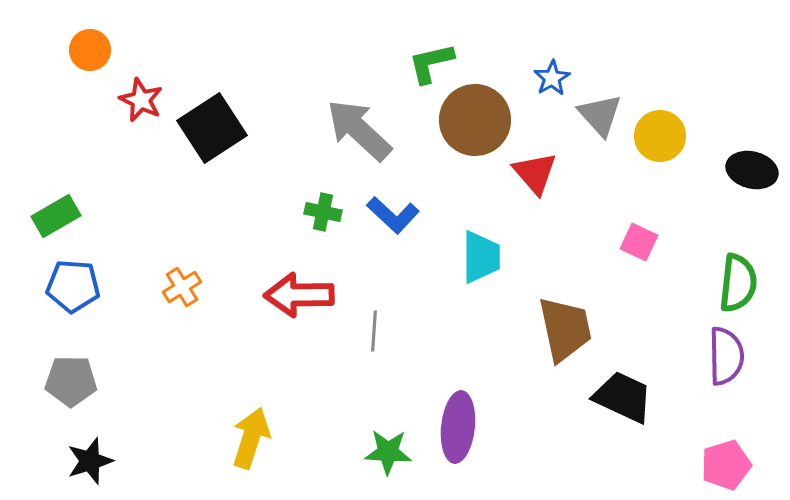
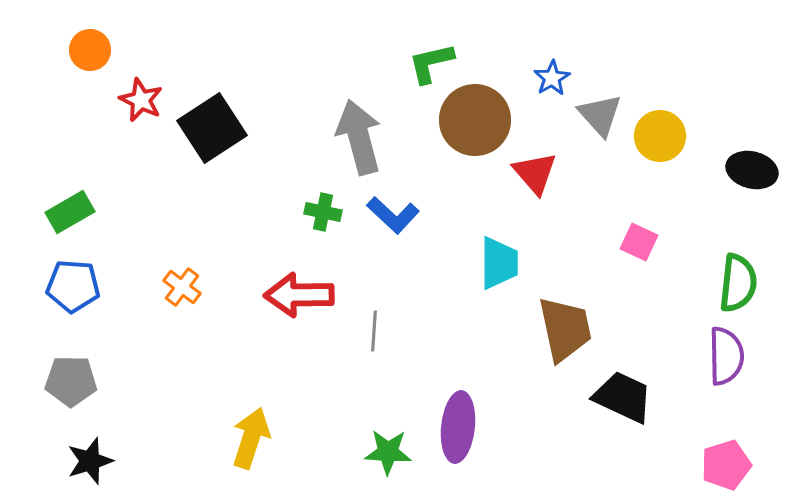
gray arrow: moved 7 px down; rotated 32 degrees clockwise
green rectangle: moved 14 px right, 4 px up
cyan trapezoid: moved 18 px right, 6 px down
orange cross: rotated 21 degrees counterclockwise
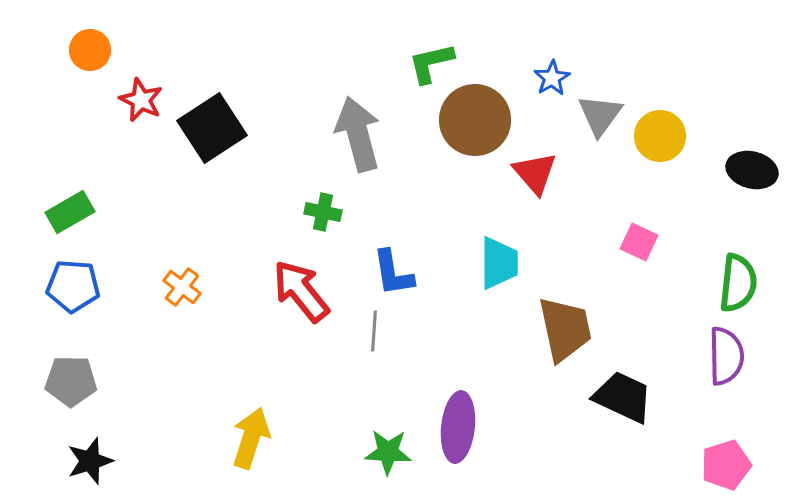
gray triangle: rotated 18 degrees clockwise
gray arrow: moved 1 px left, 3 px up
blue L-shape: moved 58 px down; rotated 38 degrees clockwise
red arrow: moved 2 px right, 4 px up; rotated 52 degrees clockwise
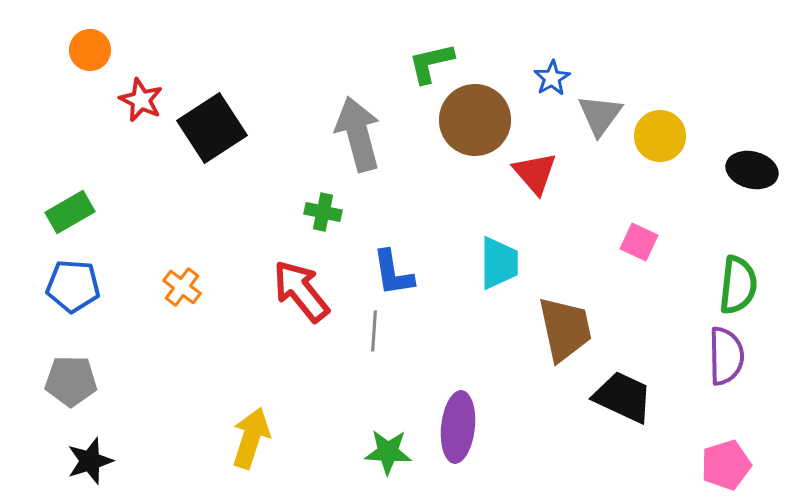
green semicircle: moved 2 px down
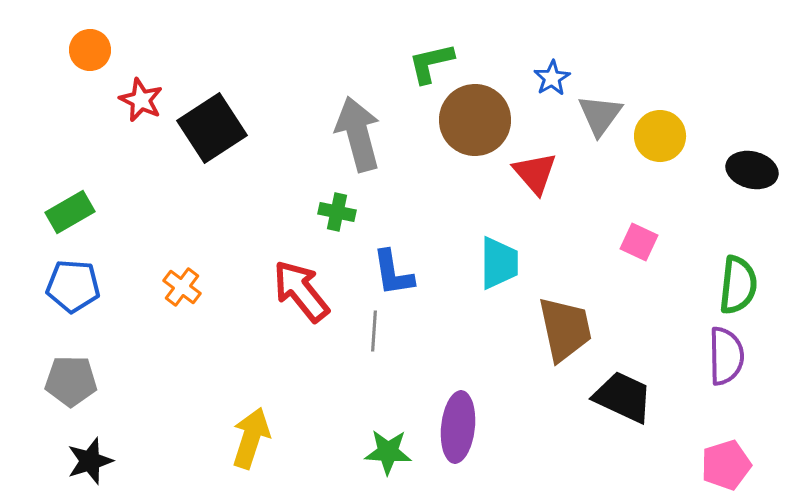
green cross: moved 14 px right
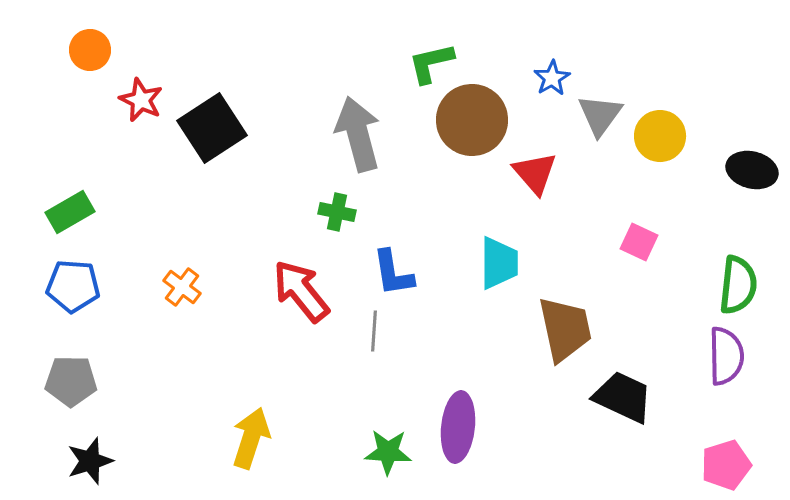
brown circle: moved 3 px left
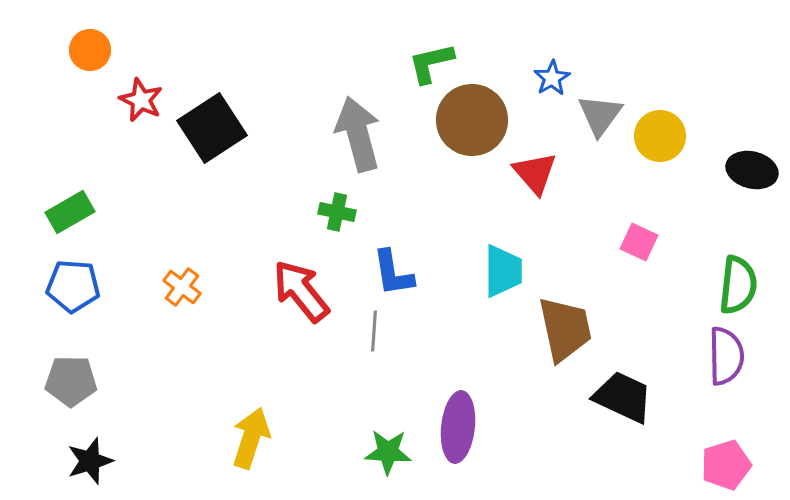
cyan trapezoid: moved 4 px right, 8 px down
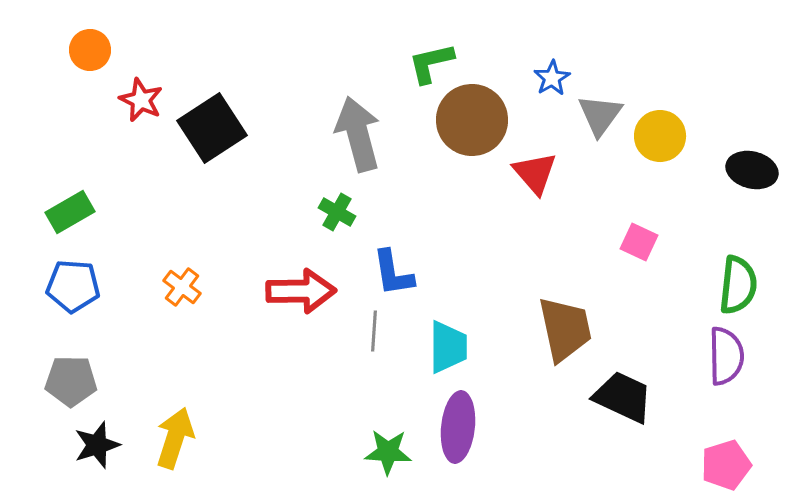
green cross: rotated 18 degrees clockwise
cyan trapezoid: moved 55 px left, 76 px down
red arrow: rotated 128 degrees clockwise
yellow arrow: moved 76 px left
black star: moved 7 px right, 16 px up
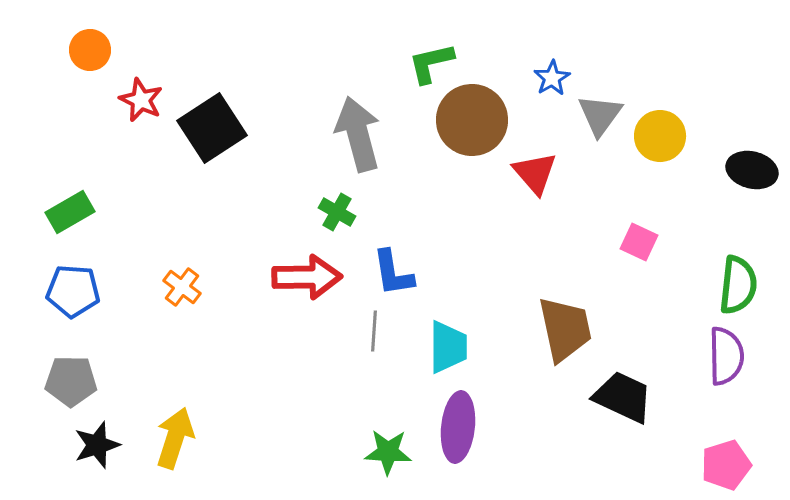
blue pentagon: moved 5 px down
red arrow: moved 6 px right, 14 px up
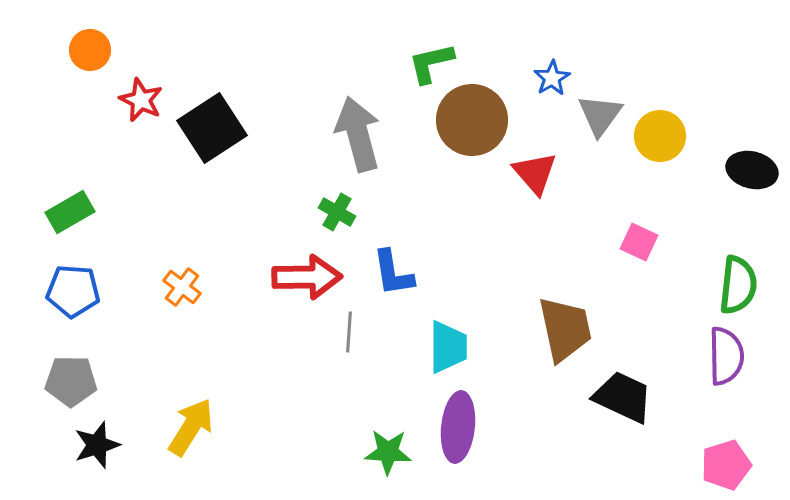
gray line: moved 25 px left, 1 px down
yellow arrow: moved 16 px right, 11 px up; rotated 14 degrees clockwise
